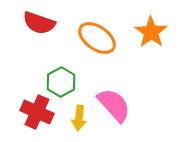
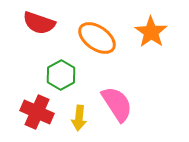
green hexagon: moved 7 px up
pink semicircle: moved 3 px right, 1 px up; rotated 9 degrees clockwise
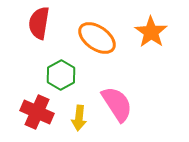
red semicircle: rotated 80 degrees clockwise
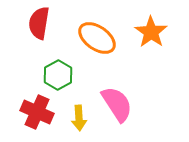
green hexagon: moved 3 px left
yellow arrow: rotated 10 degrees counterclockwise
